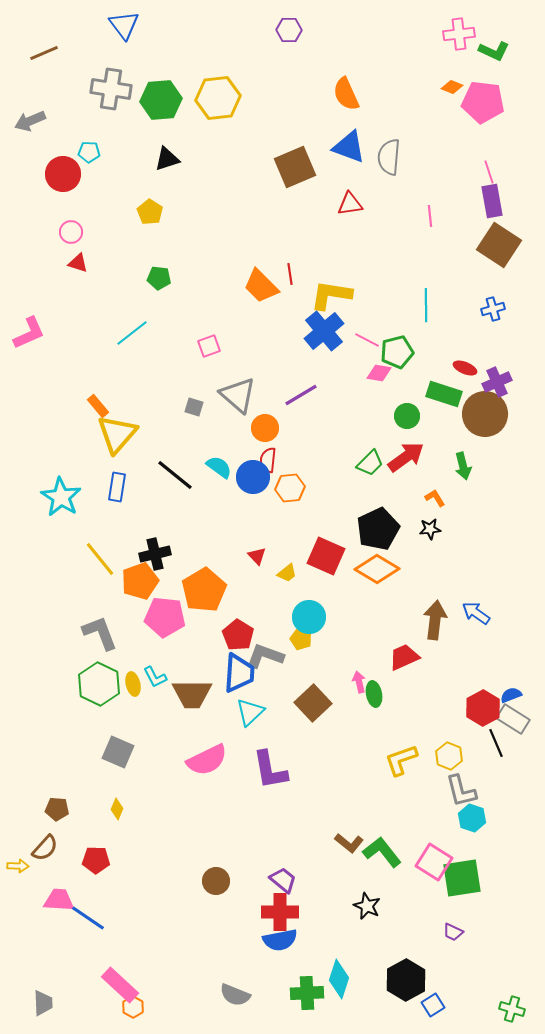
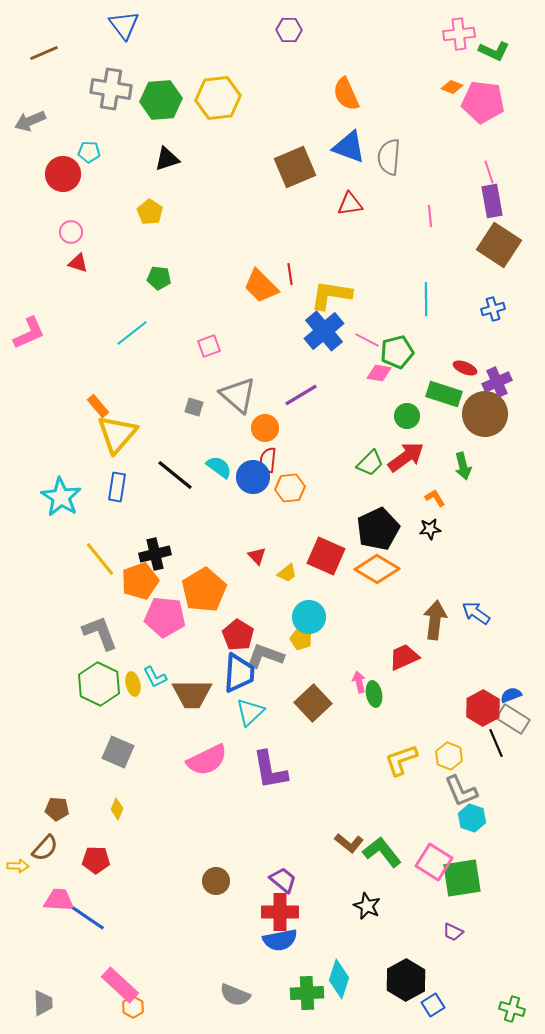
cyan line at (426, 305): moved 6 px up
gray L-shape at (461, 791): rotated 9 degrees counterclockwise
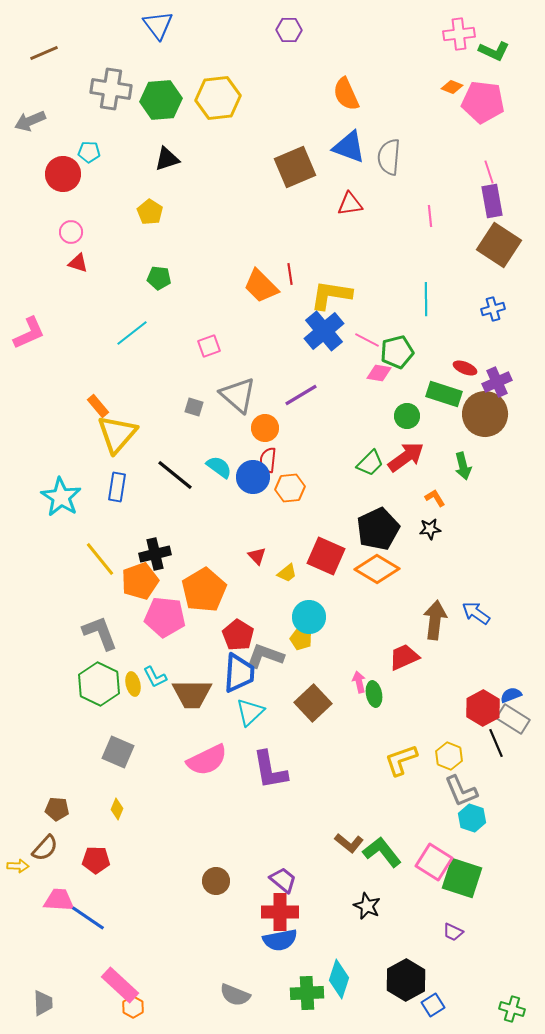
blue triangle at (124, 25): moved 34 px right
green square at (462, 878): rotated 27 degrees clockwise
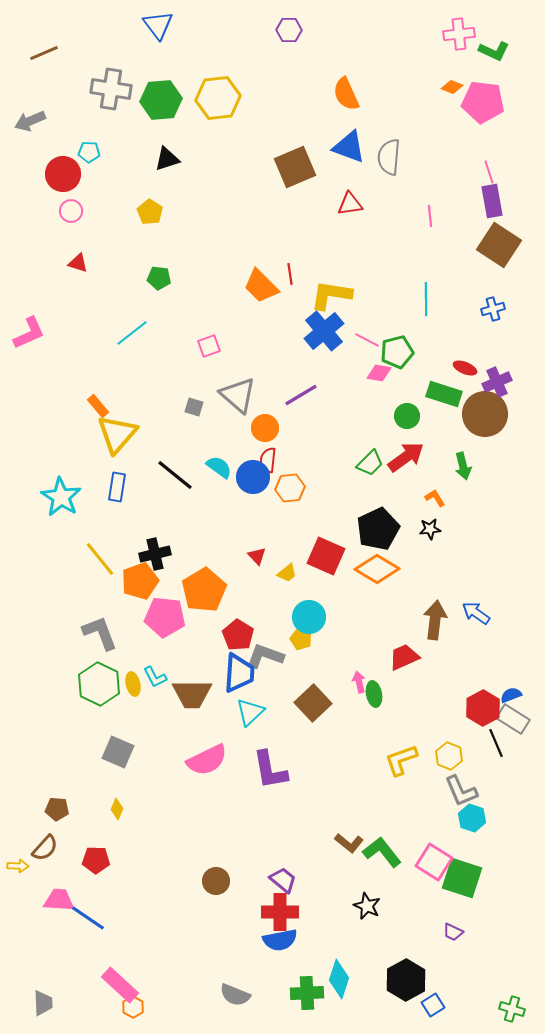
pink circle at (71, 232): moved 21 px up
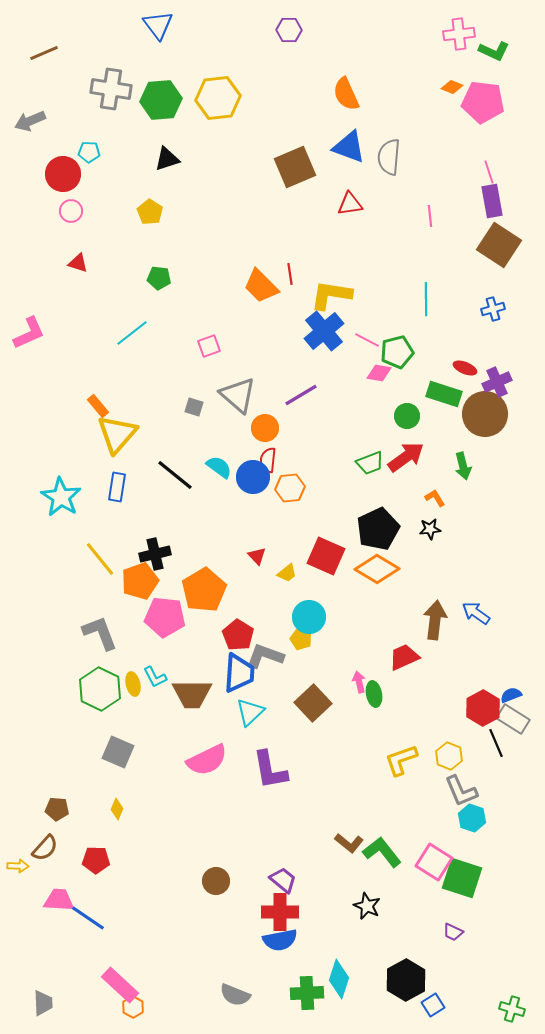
green trapezoid at (370, 463): rotated 24 degrees clockwise
green hexagon at (99, 684): moved 1 px right, 5 px down
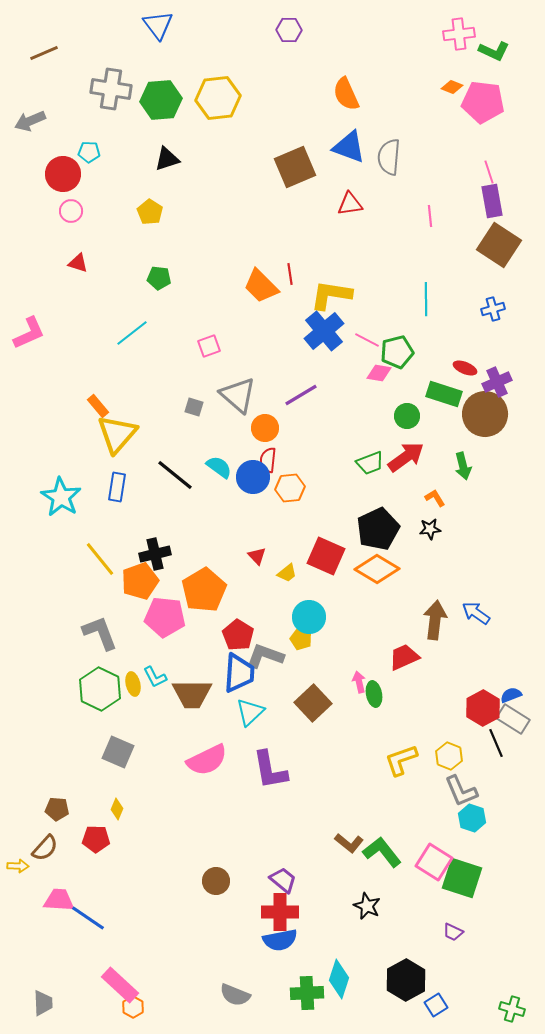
red pentagon at (96, 860): moved 21 px up
blue square at (433, 1005): moved 3 px right
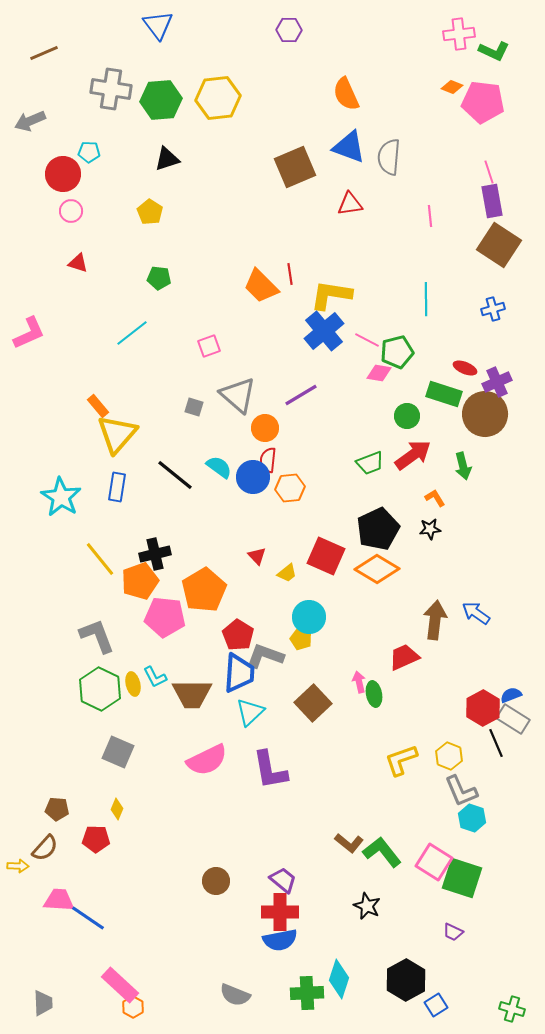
red arrow at (406, 457): moved 7 px right, 2 px up
gray L-shape at (100, 633): moved 3 px left, 3 px down
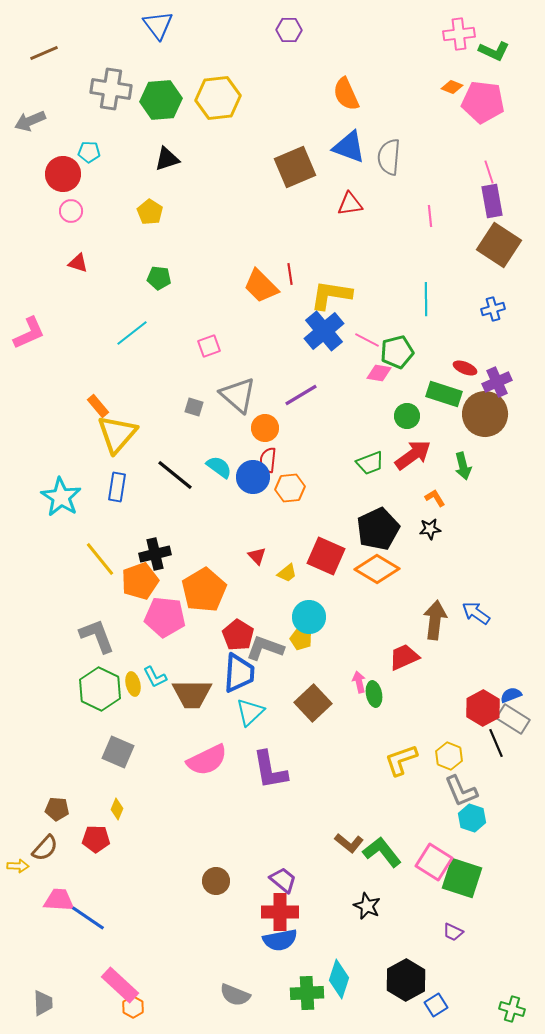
gray L-shape at (265, 656): moved 8 px up
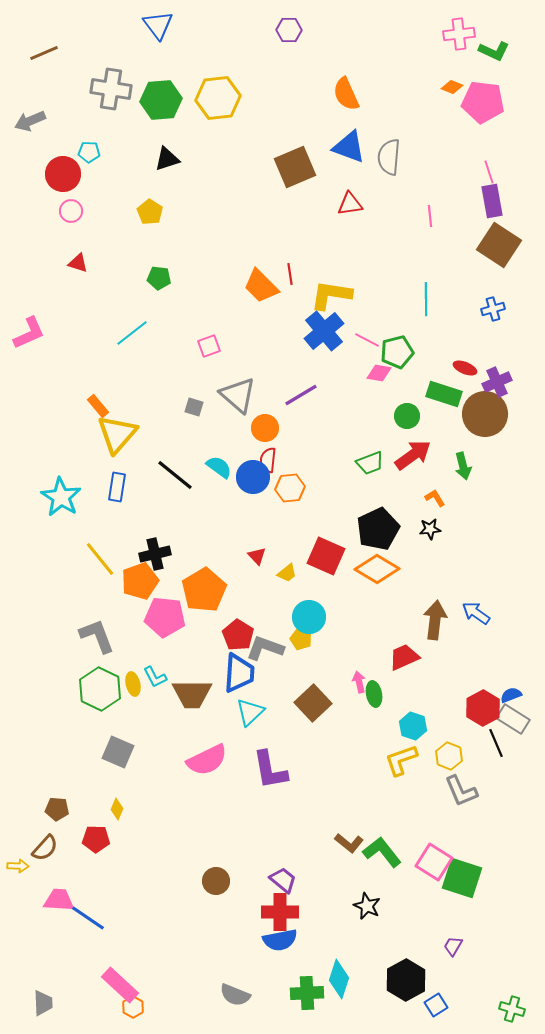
cyan hexagon at (472, 818): moved 59 px left, 92 px up
purple trapezoid at (453, 932): moved 14 px down; rotated 95 degrees clockwise
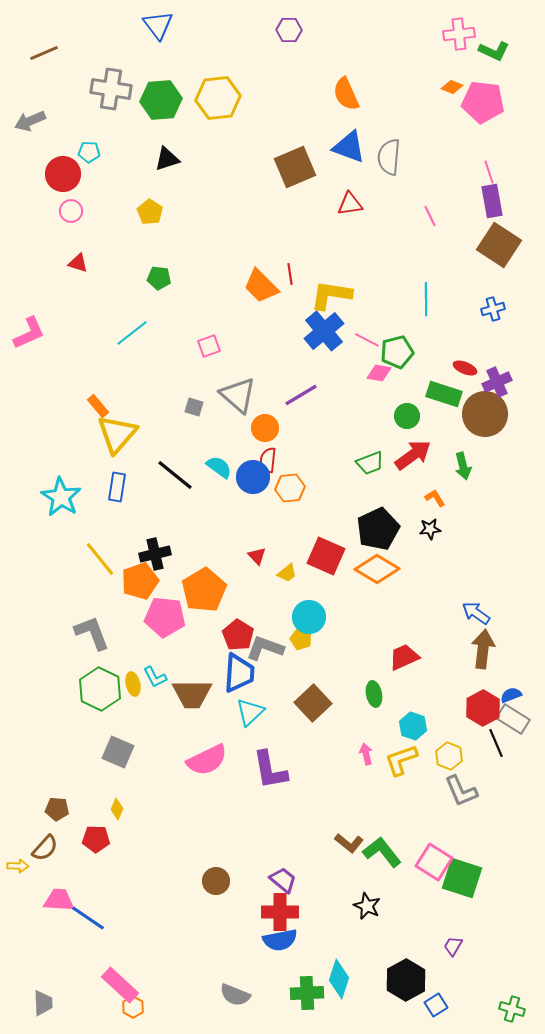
pink line at (430, 216): rotated 20 degrees counterclockwise
brown arrow at (435, 620): moved 48 px right, 29 px down
gray L-shape at (97, 636): moved 5 px left, 3 px up
pink arrow at (359, 682): moved 7 px right, 72 px down
